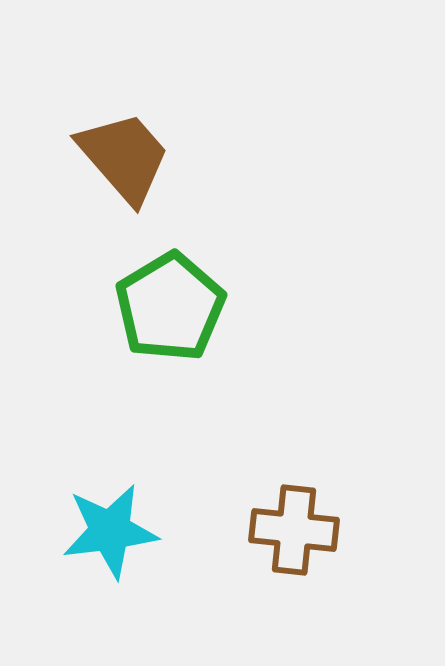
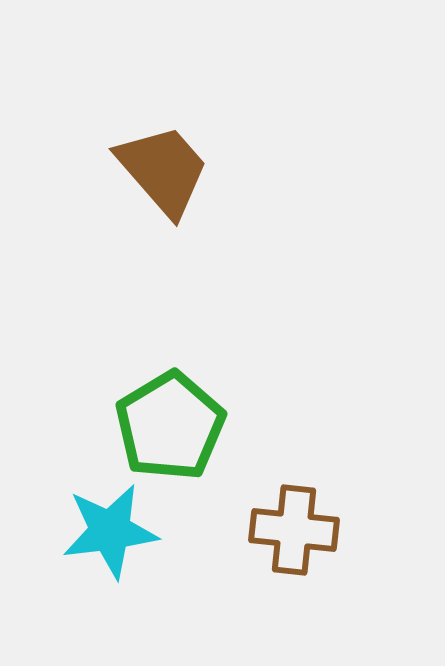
brown trapezoid: moved 39 px right, 13 px down
green pentagon: moved 119 px down
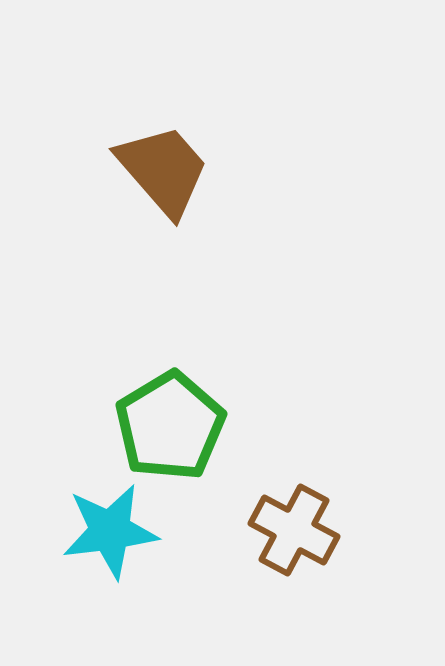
brown cross: rotated 22 degrees clockwise
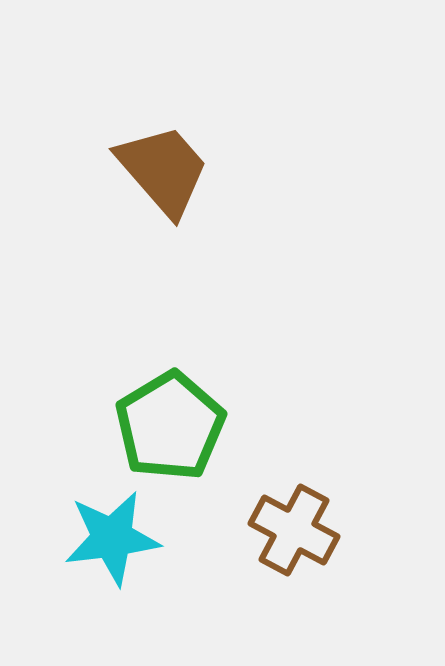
cyan star: moved 2 px right, 7 px down
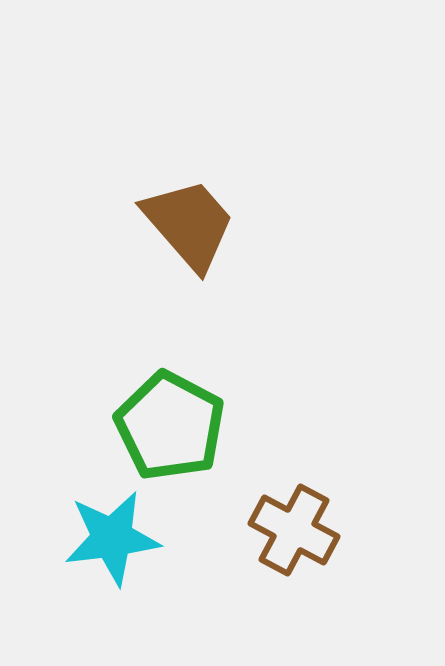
brown trapezoid: moved 26 px right, 54 px down
green pentagon: rotated 13 degrees counterclockwise
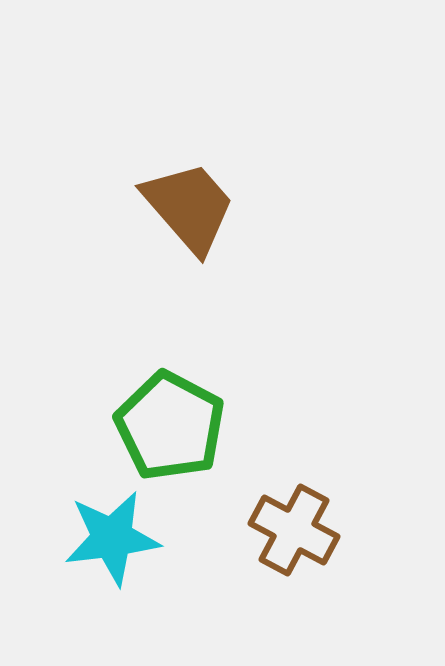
brown trapezoid: moved 17 px up
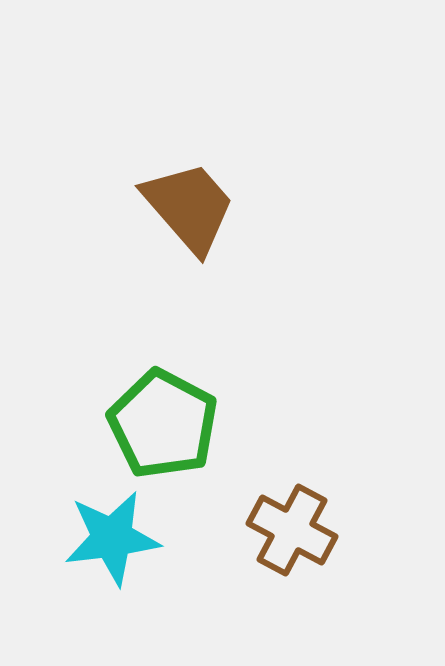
green pentagon: moved 7 px left, 2 px up
brown cross: moved 2 px left
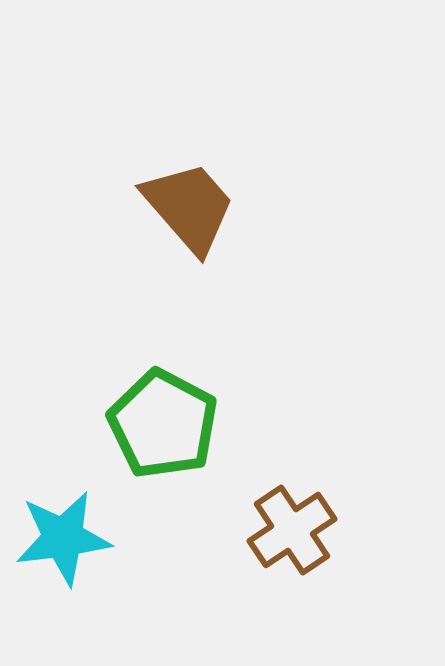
brown cross: rotated 28 degrees clockwise
cyan star: moved 49 px left
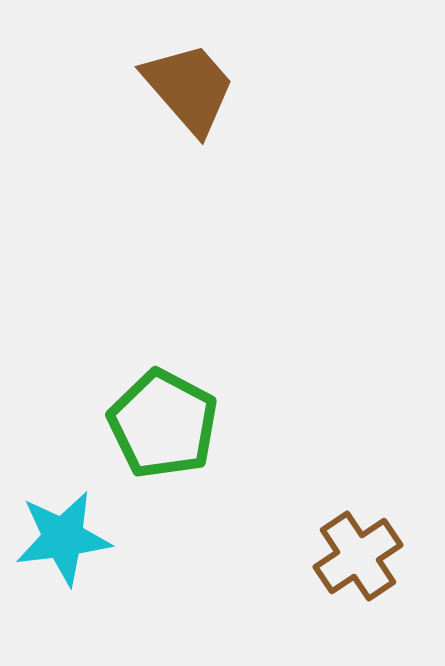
brown trapezoid: moved 119 px up
brown cross: moved 66 px right, 26 px down
